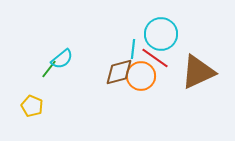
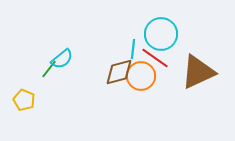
yellow pentagon: moved 8 px left, 6 px up
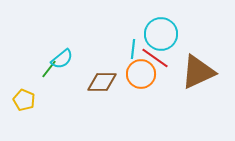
brown diamond: moved 17 px left, 10 px down; rotated 16 degrees clockwise
orange circle: moved 2 px up
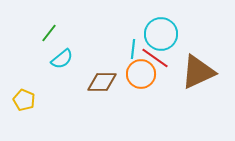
green line: moved 36 px up
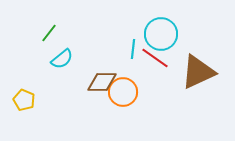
orange circle: moved 18 px left, 18 px down
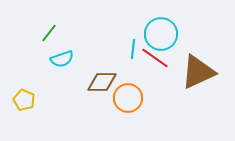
cyan semicircle: rotated 20 degrees clockwise
orange circle: moved 5 px right, 6 px down
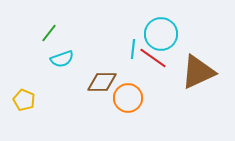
red line: moved 2 px left
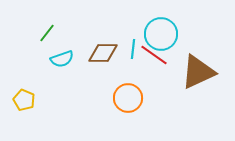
green line: moved 2 px left
red line: moved 1 px right, 3 px up
brown diamond: moved 1 px right, 29 px up
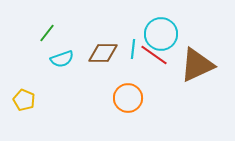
brown triangle: moved 1 px left, 7 px up
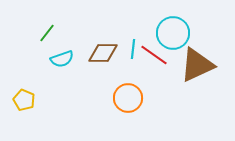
cyan circle: moved 12 px right, 1 px up
